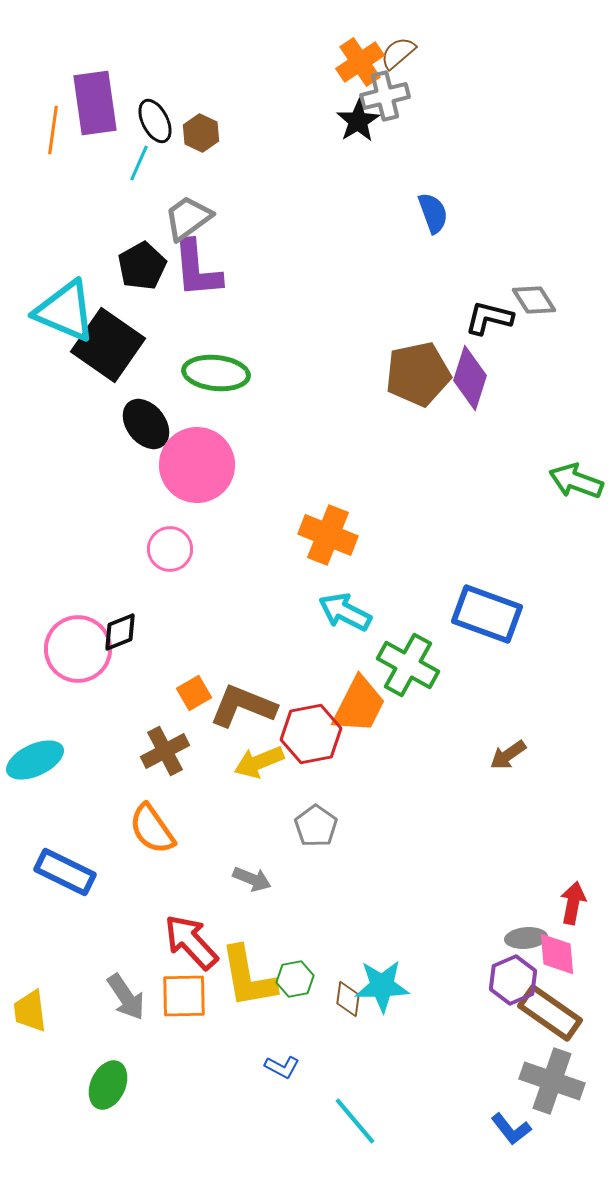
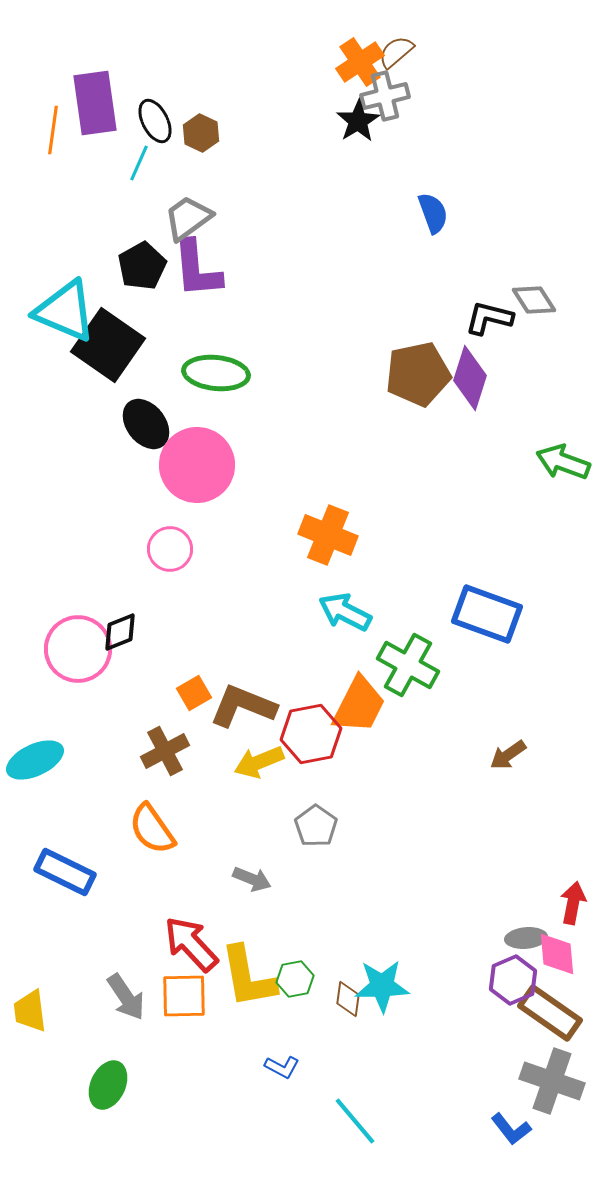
brown semicircle at (398, 53): moved 2 px left, 1 px up
green arrow at (576, 481): moved 13 px left, 19 px up
red arrow at (191, 942): moved 2 px down
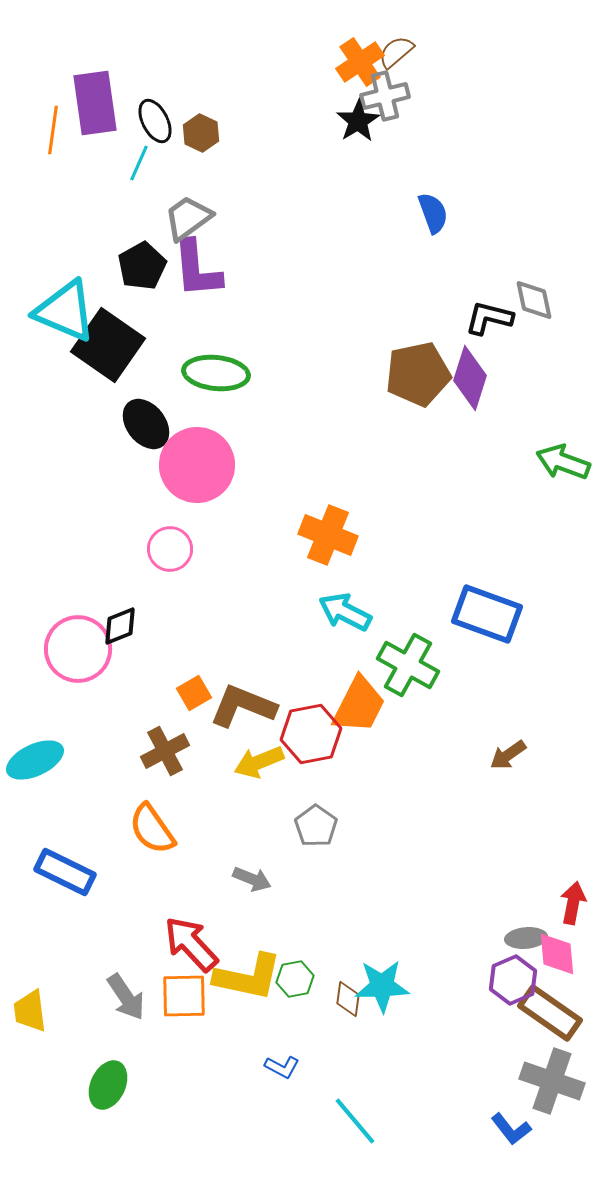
gray diamond at (534, 300): rotated 21 degrees clockwise
black diamond at (120, 632): moved 6 px up
yellow L-shape at (248, 977): rotated 68 degrees counterclockwise
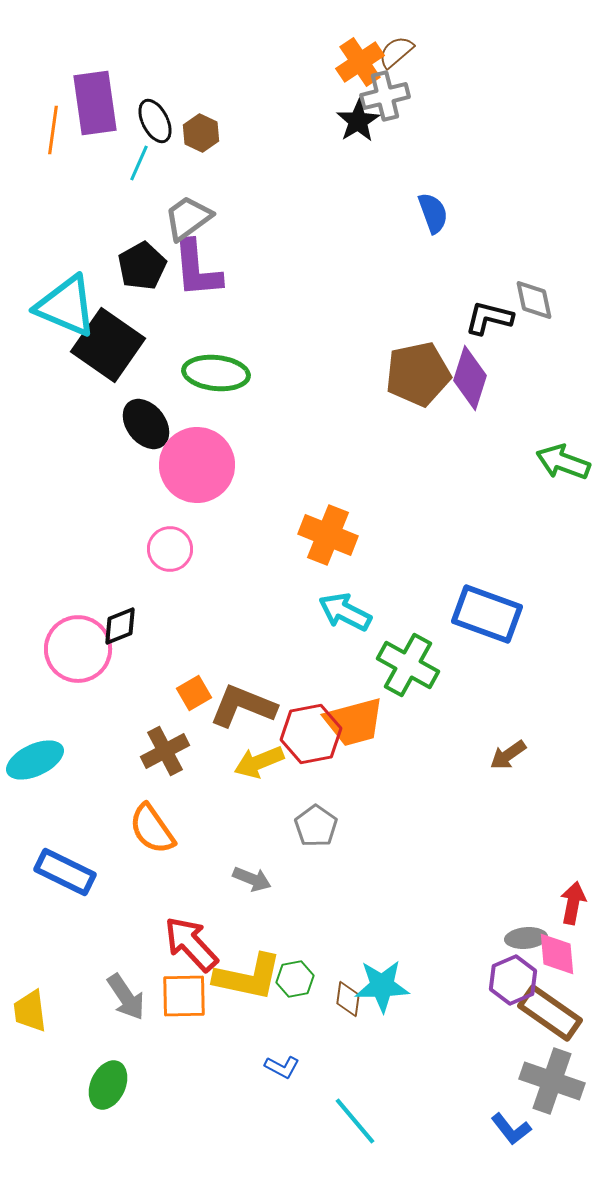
cyan triangle at (65, 311): moved 1 px right, 5 px up
orange trapezoid at (359, 705): moved 5 px left, 17 px down; rotated 48 degrees clockwise
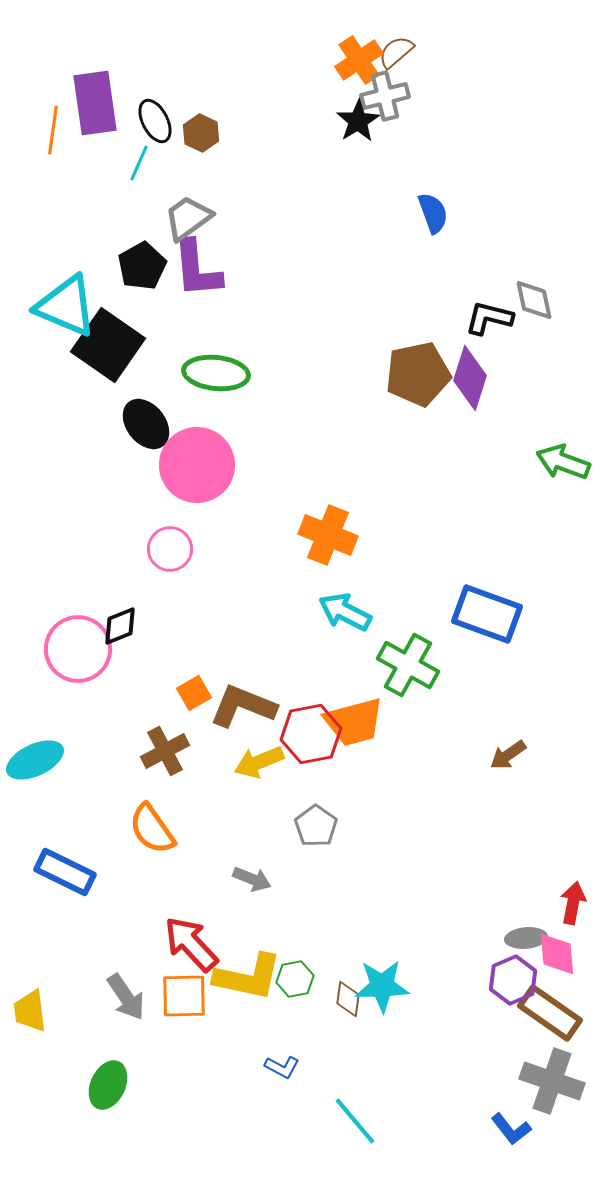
orange cross at (360, 62): moved 1 px left, 2 px up
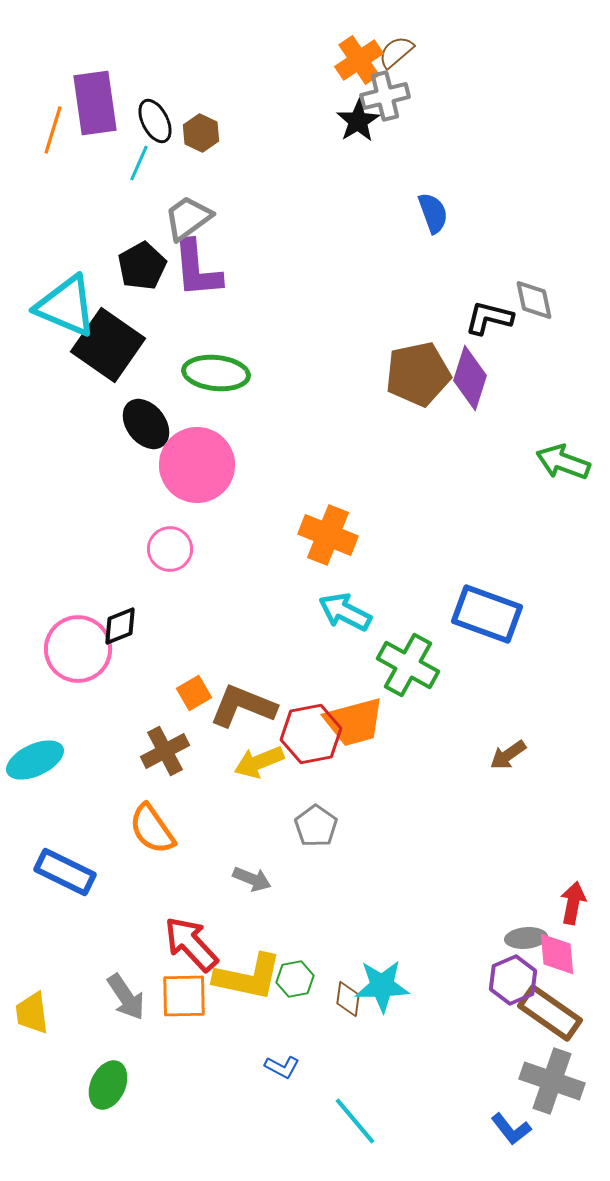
orange line at (53, 130): rotated 9 degrees clockwise
yellow trapezoid at (30, 1011): moved 2 px right, 2 px down
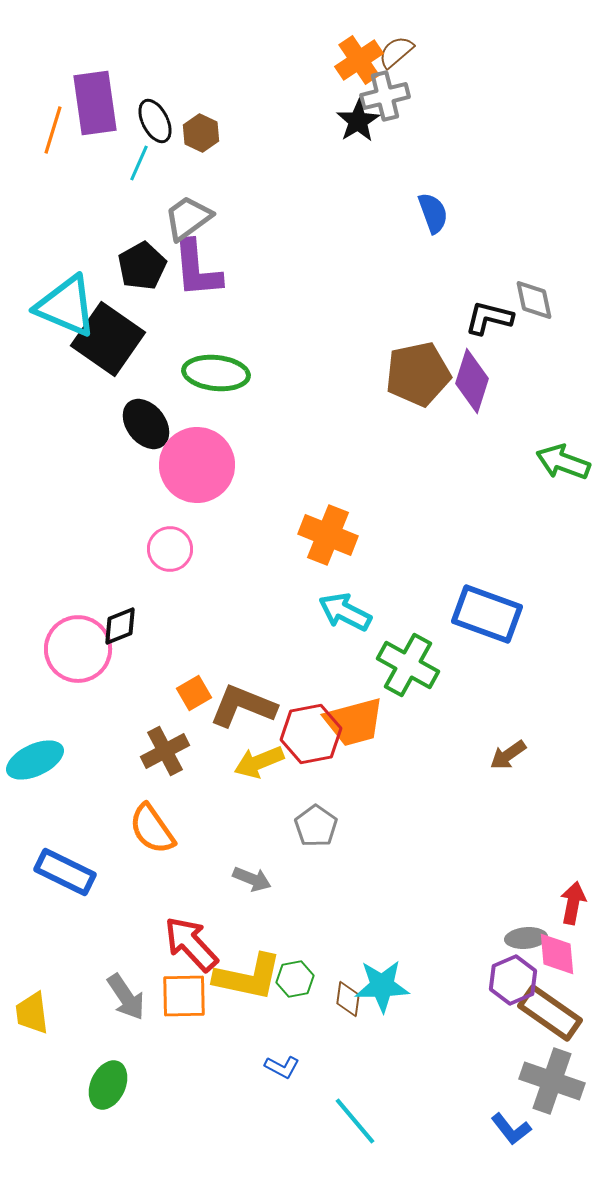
black square at (108, 345): moved 6 px up
purple diamond at (470, 378): moved 2 px right, 3 px down
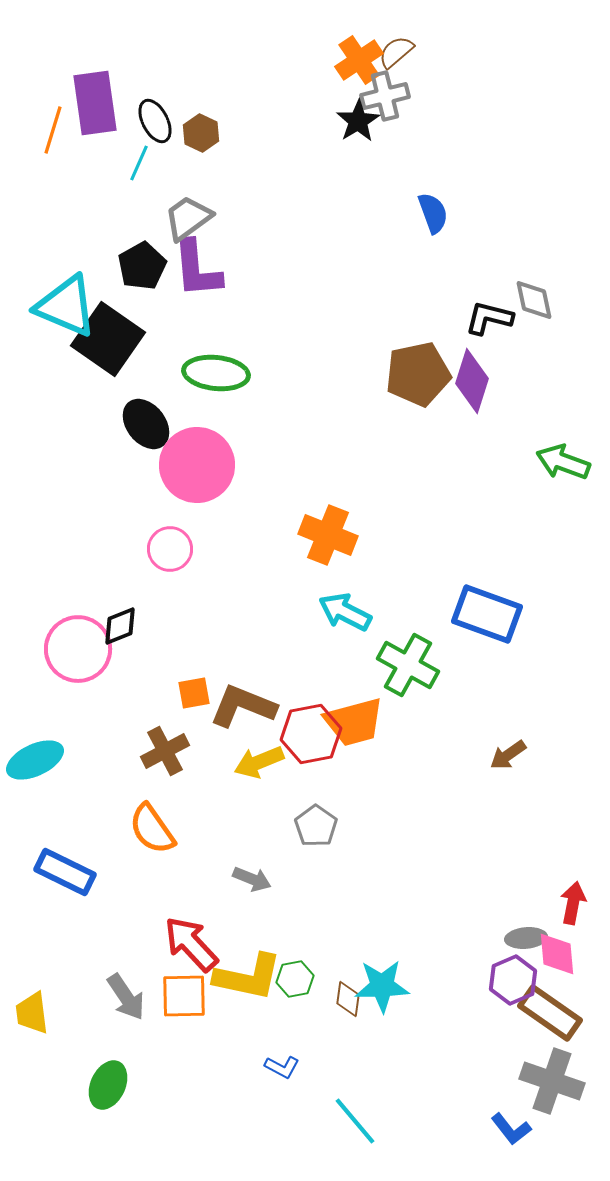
orange square at (194, 693): rotated 20 degrees clockwise
